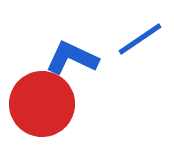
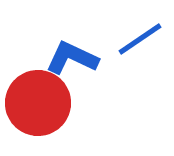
red circle: moved 4 px left, 1 px up
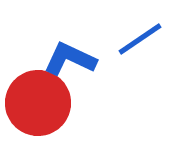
blue L-shape: moved 2 px left, 1 px down
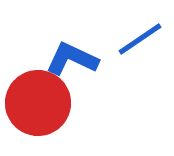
blue L-shape: moved 2 px right
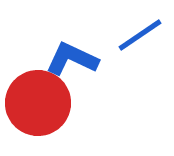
blue line: moved 4 px up
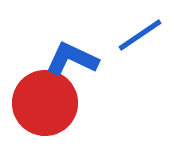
red circle: moved 7 px right
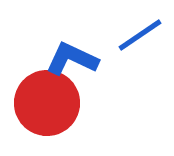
red circle: moved 2 px right
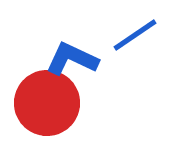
blue line: moved 5 px left
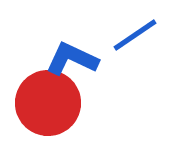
red circle: moved 1 px right
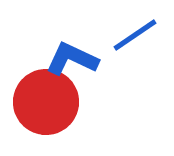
red circle: moved 2 px left, 1 px up
